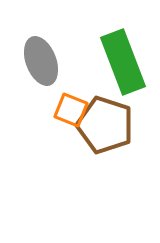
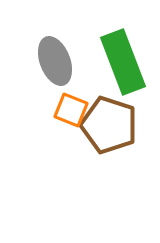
gray ellipse: moved 14 px right
brown pentagon: moved 4 px right
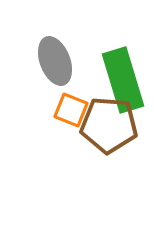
green rectangle: moved 18 px down; rotated 4 degrees clockwise
brown pentagon: rotated 14 degrees counterclockwise
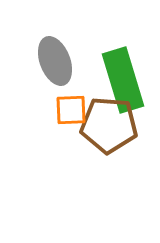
orange square: rotated 24 degrees counterclockwise
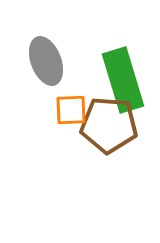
gray ellipse: moved 9 px left
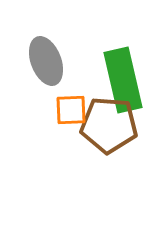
green rectangle: rotated 4 degrees clockwise
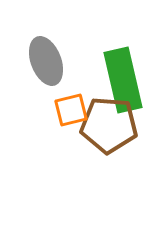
orange square: rotated 12 degrees counterclockwise
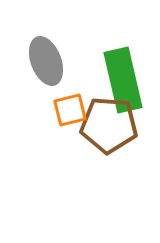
orange square: moved 1 px left
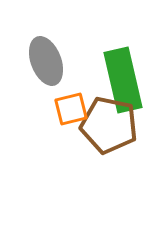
orange square: moved 1 px right, 1 px up
brown pentagon: rotated 8 degrees clockwise
